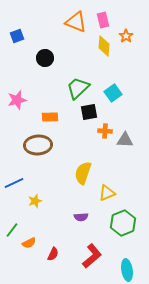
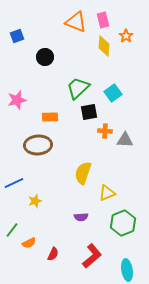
black circle: moved 1 px up
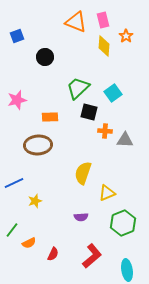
black square: rotated 24 degrees clockwise
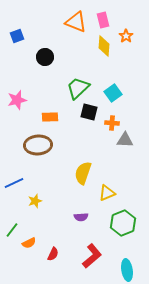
orange cross: moved 7 px right, 8 px up
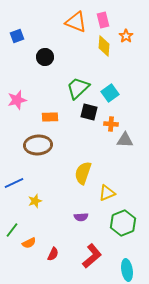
cyan square: moved 3 px left
orange cross: moved 1 px left, 1 px down
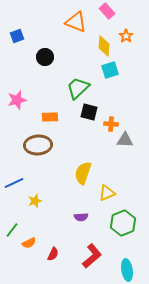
pink rectangle: moved 4 px right, 9 px up; rotated 28 degrees counterclockwise
cyan square: moved 23 px up; rotated 18 degrees clockwise
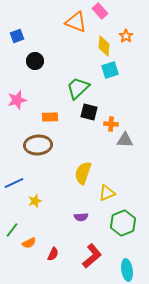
pink rectangle: moved 7 px left
black circle: moved 10 px left, 4 px down
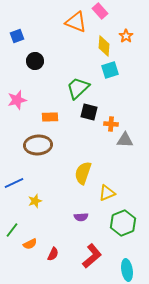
orange semicircle: moved 1 px right, 1 px down
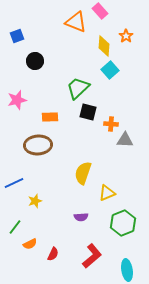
cyan square: rotated 24 degrees counterclockwise
black square: moved 1 px left
green line: moved 3 px right, 3 px up
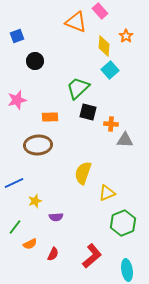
purple semicircle: moved 25 px left
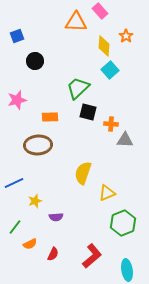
orange triangle: rotated 20 degrees counterclockwise
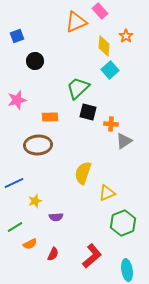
orange triangle: rotated 25 degrees counterclockwise
gray triangle: moved 1 px left, 1 px down; rotated 36 degrees counterclockwise
green line: rotated 21 degrees clockwise
